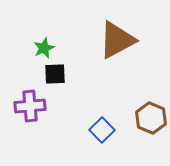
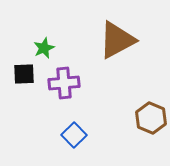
black square: moved 31 px left
purple cross: moved 34 px right, 23 px up
blue square: moved 28 px left, 5 px down
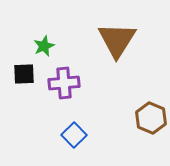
brown triangle: rotated 30 degrees counterclockwise
green star: moved 2 px up
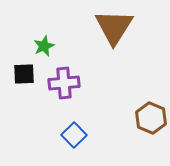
brown triangle: moved 3 px left, 13 px up
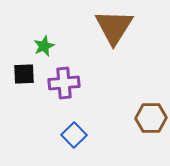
brown hexagon: rotated 24 degrees counterclockwise
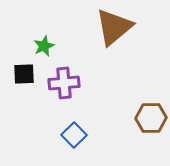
brown triangle: rotated 18 degrees clockwise
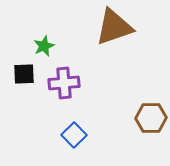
brown triangle: rotated 21 degrees clockwise
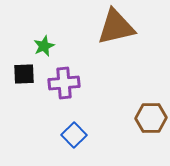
brown triangle: moved 2 px right; rotated 6 degrees clockwise
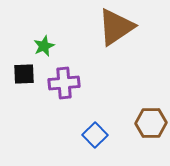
brown triangle: rotated 21 degrees counterclockwise
brown hexagon: moved 5 px down
blue square: moved 21 px right
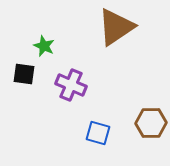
green star: rotated 25 degrees counterclockwise
black square: rotated 10 degrees clockwise
purple cross: moved 7 px right, 2 px down; rotated 28 degrees clockwise
blue square: moved 3 px right, 2 px up; rotated 30 degrees counterclockwise
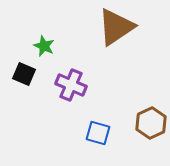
black square: rotated 15 degrees clockwise
brown hexagon: rotated 24 degrees counterclockwise
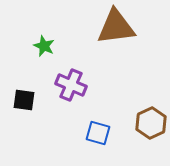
brown triangle: rotated 27 degrees clockwise
black square: moved 26 px down; rotated 15 degrees counterclockwise
